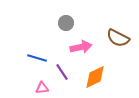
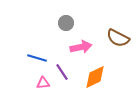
pink triangle: moved 1 px right, 5 px up
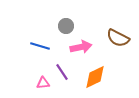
gray circle: moved 3 px down
blue line: moved 3 px right, 12 px up
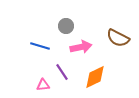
pink triangle: moved 2 px down
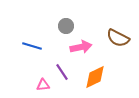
blue line: moved 8 px left
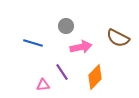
blue line: moved 1 px right, 3 px up
orange diamond: rotated 20 degrees counterclockwise
